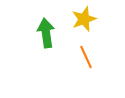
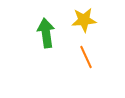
yellow star: moved 1 px down; rotated 15 degrees clockwise
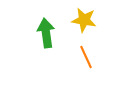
yellow star: rotated 15 degrees clockwise
